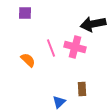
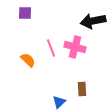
black arrow: moved 3 px up
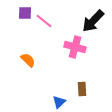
black arrow: rotated 35 degrees counterclockwise
pink line: moved 7 px left, 27 px up; rotated 30 degrees counterclockwise
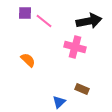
black arrow: moved 4 px left; rotated 145 degrees counterclockwise
brown rectangle: rotated 64 degrees counterclockwise
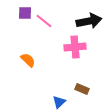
pink cross: rotated 20 degrees counterclockwise
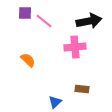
brown rectangle: rotated 16 degrees counterclockwise
blue triangle: moved 4 px left
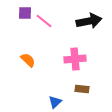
pink cross: moved 12 px down
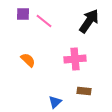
purple square: moved 2 px left, 1 px down
black arrow: rotated 45 degrees counterclockwise
brown rectangle: moved 2 px right, 2 px down
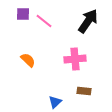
black arrow: moved 1 px left
